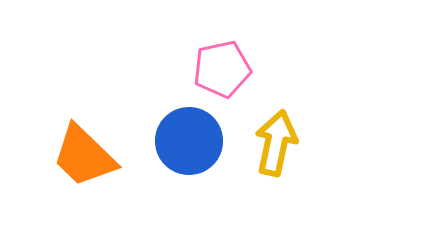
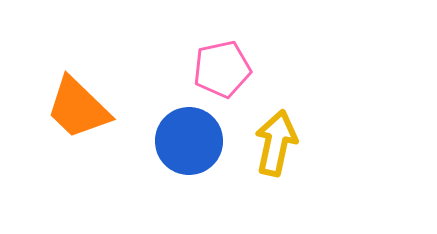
orange trapezoid: moved 6 px left, 48 px up
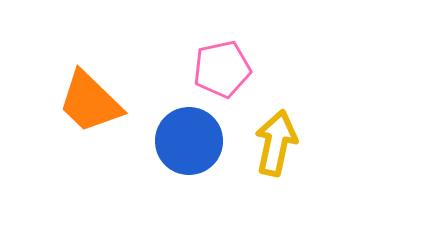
orange trapezoid: moved 12 px right, 6 px up
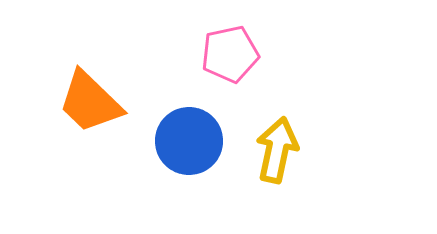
pink pentagon: moved 8 px right, 15 px up
yellow arrow: moved 1 px right, 7 px down
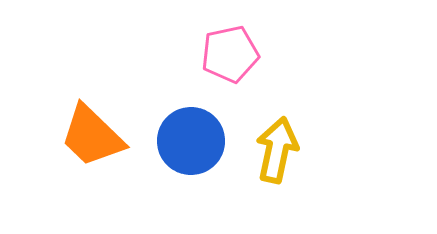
orange trapezoid: moved 2 px right, 34 px down
blue circle: moved 2 px right
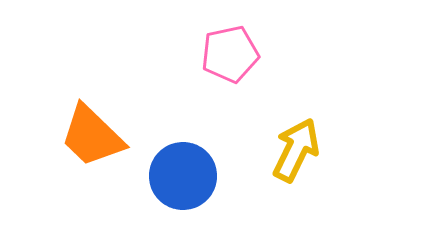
blue circle: moved 8 px left, 35 px down
yellow arrow: moved 19 px right; rotated 14 degrees clockwise
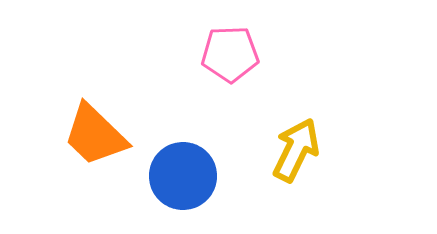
pink pentagon: rotated 10 degrees clockwise
orange trapezoid: moved 3 px right, 1 px up
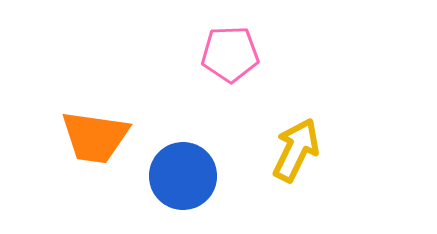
orange trapezoid: moved 2 px down; rotated 36 degrees counterclockwise
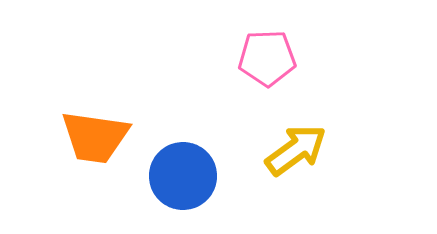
pink pentagon: moved 37 px right, 4 px down
yellow arrow: rotated 28 degrees clockwise
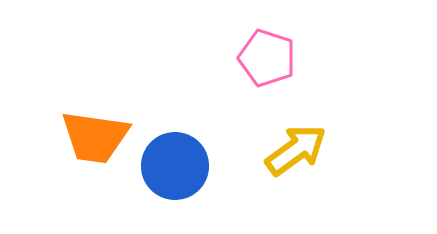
pink pentagon: rotated 20 degrees clockwise
blue circle: moved 8 px left, 10 px up
